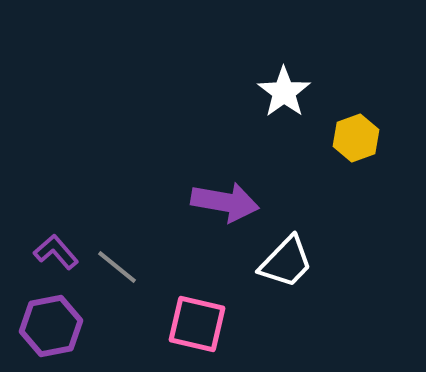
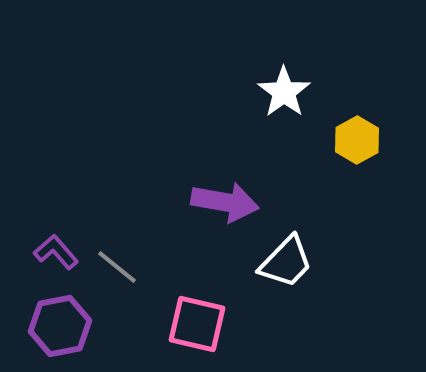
yellow hexagon: moved 1 px right, 2 px down; rotated 9 degrees counterclockwise
purple hexagon: moved 9 px right
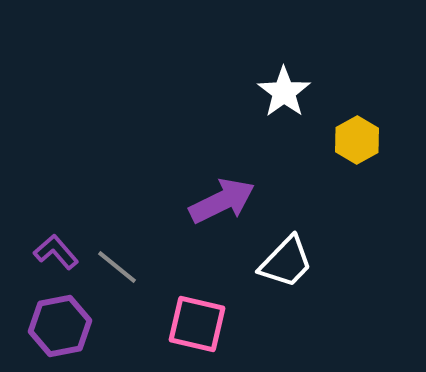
purple arrow: moved 3 px left, 1 px up; rotated 36 degrees counterclockwise
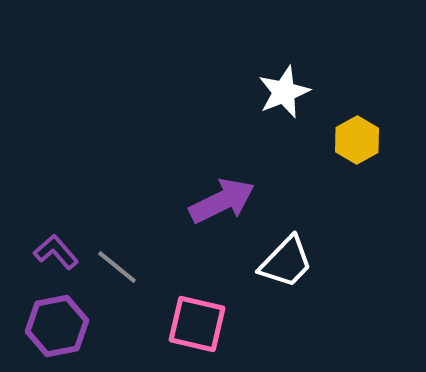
white star: rotated 14 degrees clockwise
purple hexagon: moved 3 px left
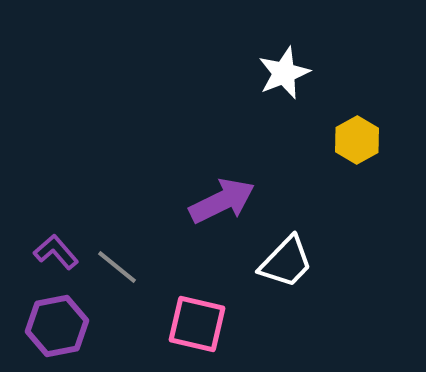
white star: moved 19 px up
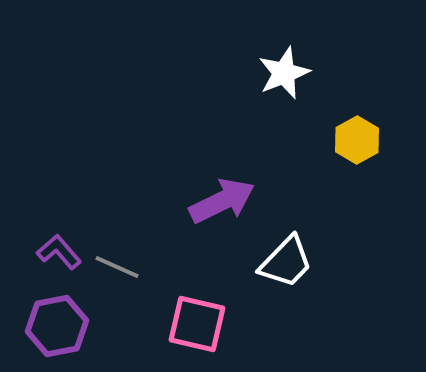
purple L-shape: moved 3 px right
gray line: rotated 15 degrees counterclockwise
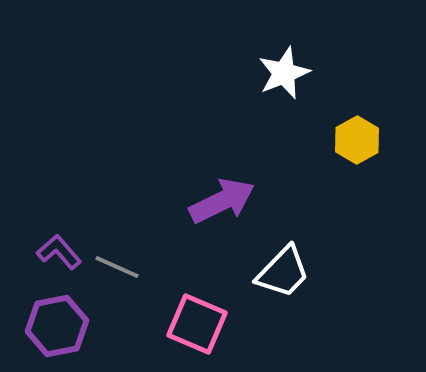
white trapezoid: moved 3 px left, 10 px down
pink square: rotated 10 degrees clockwise
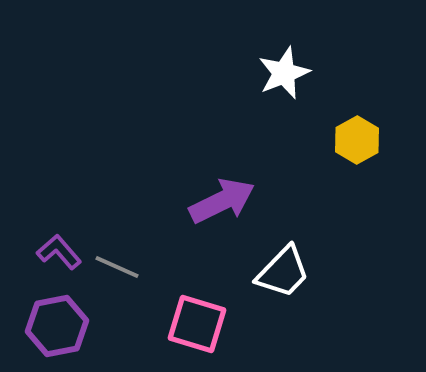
pink square: rotated 6 degrees counterclockwise
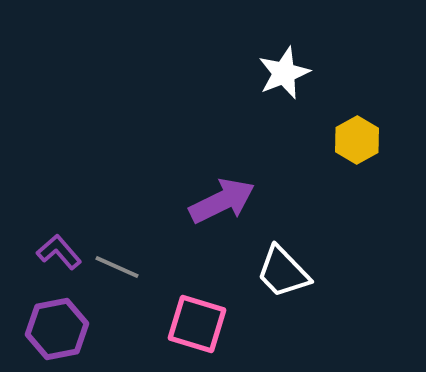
white trapezoid: rotated 92 degrees clockwise
purple hexagon: moved 3 px down
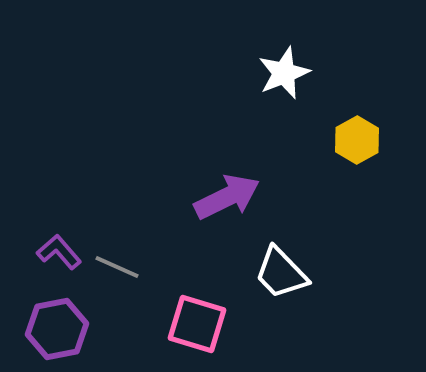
purple arrow: moved 5 px right, 4 px up
white trapezoid: moved 2 px left, 1 px down
